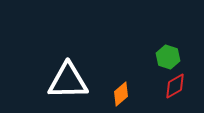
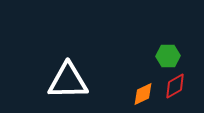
green hexagon: moved 1 px up; rotated 20 degrees counterclockwise
orange diamond: moved 22 px right; rotated 15 degrees clockwise
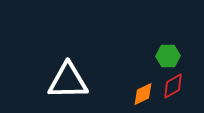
red diamond: moved 2 px left
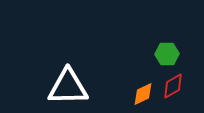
green hexagon: moved 1 px left, 2 px up
white triangle: moved 6 px down
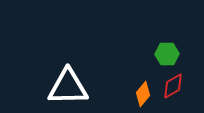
orange diamond: rotated 25 degrees counterclockwise
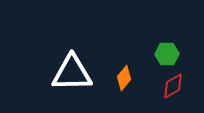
white triangle: moved 4 px right, 14 px up
orange diamond: moved 19 px left, 16 px up
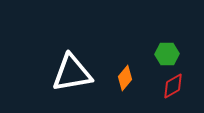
white triangle: rotated 9 degrees counterclockwise
orange diamond: moved 1 px right
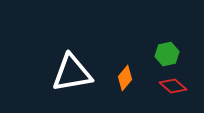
green hexagon: rotated 10 degrees counterclockwise
red diamond: rotated 72 degrees clockwise
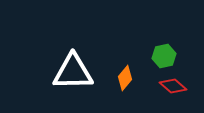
green hexagon: moved 3 px left, 2 px down
white triangle: moved 1 px right, 1 px up; rotated 9 degrees clockwise
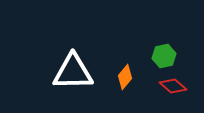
orange diamond: moved 1 px up
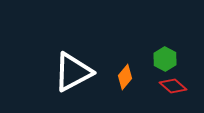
green hexagon: moved 1 px right, 3 px down; rotated 20 degrees counterclockwise
white triangle: rotated 27 degrees counterclockwise
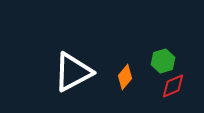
green hexagon: moved 2 px left, 2 px down; rotated 15 degrees clockwise
red diamond: rotated 64 degrees counterclockwise
